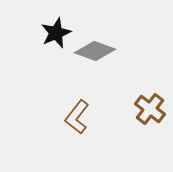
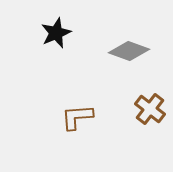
gray diamond: moved 34 px right
brown L-shape: rotated 48 degrees clockwise
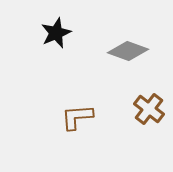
gray diamond: moved 1 px left
brown cross: moved 1 px left
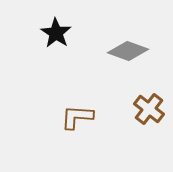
black star: rotated 16 degrees counterclockwise
brown L-shape: rotated 8 degrees clockwise
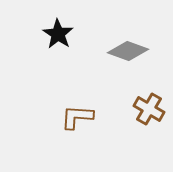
black star: moved 2 px right, 1 px down
brown cross: rotated 8 degrees counterclockwise
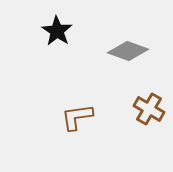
black star: moved 1 px left, 3 px up
brown L-shape: rotated 12 degrees counterclockwise
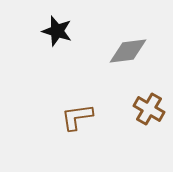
black star: rotated 16 degrees counterclockwise
gray diamond: rotated 27 degrees counterclockwise
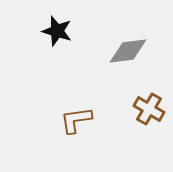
brown L-shape: moved 1 px left, 3 px down
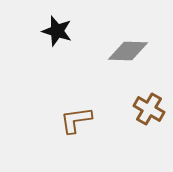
gray diamond: rotated 9 degrees clockwise
